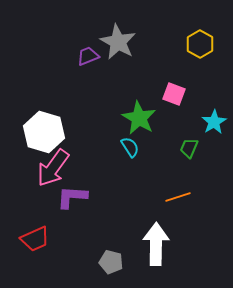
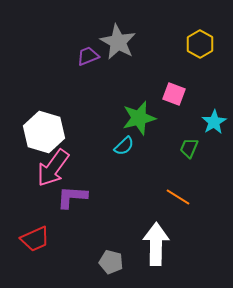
green star: rotated 28 degrees clockwise
cyan semicircle: moved 6 px left, 1 px up; rotated 80 degrees clockwise
orange line: rotated 50 degrees clockwise
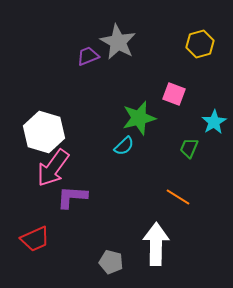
yellow hexagon: rotated 16 degrees clockwise
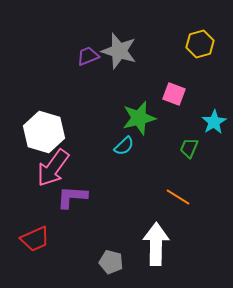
gray star: moved 1 px right, 9 px down; rotated 12 degrees counterclockwise
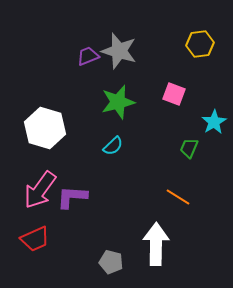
yellow hexagon: rotated 8 degrees clockwise
green star: moved 21 px left, 16 px up
white hexagon: moved 1 px right, 4 px up
cyan semicircle: moved 11 px left
pink arrow: moved 13 px left, 22 px down
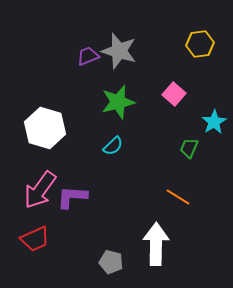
pink square: rotated 20 degrees clockwise
